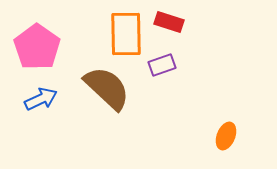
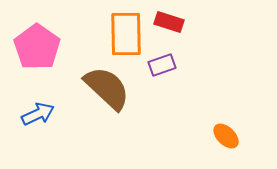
blue arrow: moved 3 px left, 15 px down
orange ellipse: rotated 68 degrees counterclockwise
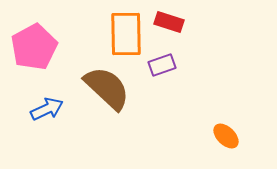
pink pentagon: moved 3 px left; rotated 9 degrees clockwise
blue arrow: moved 9 px right, 5 px up
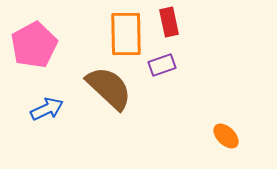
red rectangle: rotated 60 degrees clockwise
pink pentagon: moved 2 px up
brown semicircle: moved 2 px right
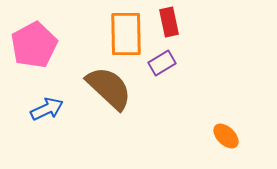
purple rectangle: moved 2 px up; rotated 12 degrees counterclockwise
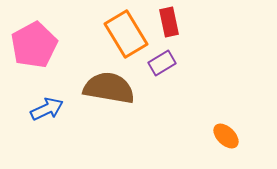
orange rectangle: rotated 30 degrees counterclockwise
brown semicircle: rotated 33 degrees counterclockwise
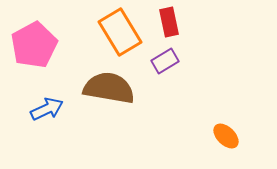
orange rectangle: moved 6 px left, 2 px up
purple rectangle: moved 3 px right, 2 px up
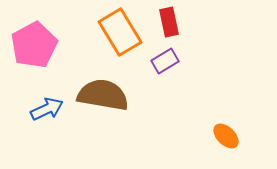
brown semicircle: moved 6 px left, 7 px down
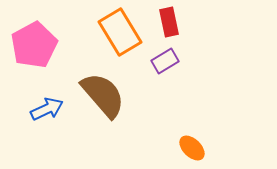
brown semicircle: rotated 39 degrees clockwise
orange ellipse: moved 34 px left, 12 px down
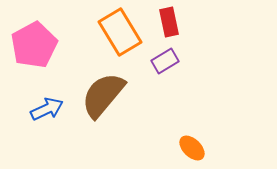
brown semicircle: rotated 99 degrees counterclockwise
